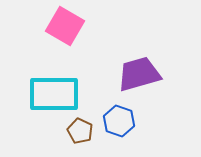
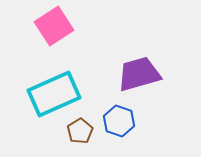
pink square: moved 11 px left; rotated 27 degrees clockwise
cyan rectangle: rotated 24 degrees counterclockwise
brown pentagon: rotated 15 degrees clockwise
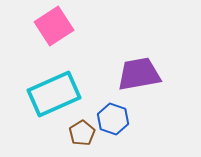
purple trapezoid: rotated 6 degrees clockwise
blue hexagon: moved 6 px left, 2 px up
brown pentagon: moved 2 px right, 2 px down
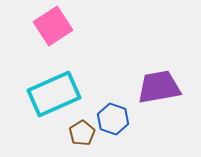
pink square: moved 1 px left
purple trapezoid: moved 20 px right, 13 px down
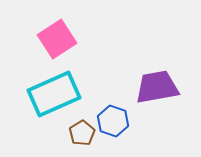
pink square: moved 4 px right, 13 px down
purple trapezoid: moved 2 px left
blue hexagon: moved 2 px down
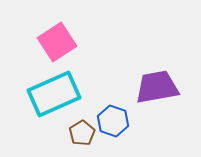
pink square: moved 3 px down
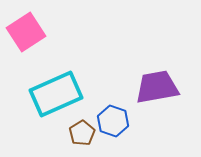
pink square: moved 31 px left, 10 px up
cyan rectangle: moved 2 px right
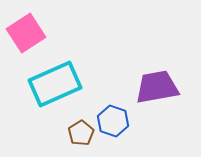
pink square: moved 1 px down
cyan rectangle: moved 1 px left, 10 px up
brown pentagon: moved 1 px left
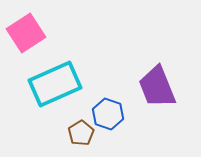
purple trapezoid: rotated 102 degrees counterclockwise
blue hexagon: moved 5 px left, 7 px up
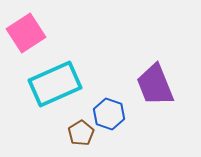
purple trapezoid: moved 2 px left, 2 px up
blue hexagon: moved 1 px right
